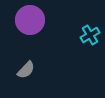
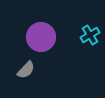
purple circle: moved 11 px right, 17 px down
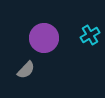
purple circle: moved 3 px right, 1 px down
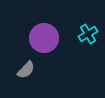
cyan cross: moved 2 px left, 1 px up
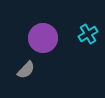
purple circle: moved 1 px left
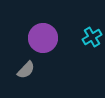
cyan cross: moved 4 px right, 3 px down
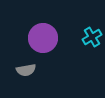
gray semicircle: rotated 36 degrees clockwise
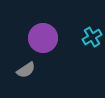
gray semicircle: rotated 24 degrees counterclockwise
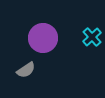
cyan cross: rotated 12 degrees counterclockwise
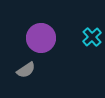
purple circle: moved 2 px left
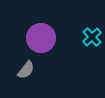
gray semicircle: rotated 18 degrees counterclockwise
